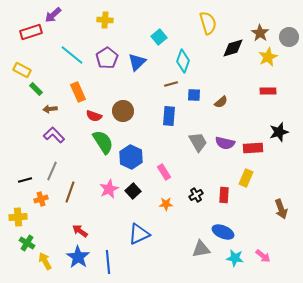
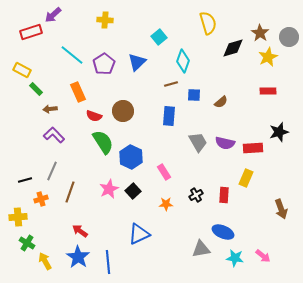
purple pentagon at (107, 58): moved 3 px left, 6 px down
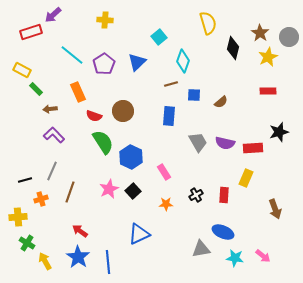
black diamond at (233, 48): rotated 60 degrees counterclockwise
brown arrow at (281, 209): moved 6 px left
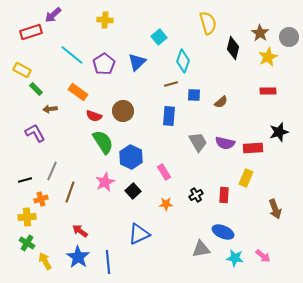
orange rectangle at (78, 92): rotated 30 degrees counterclockwise
purple L-shape at (54, 135): moved 19 px left, 2 px up; rotated 15 degrees clockwise
pink star at (109, 189): moved 4 px left, 7 px up
yellow cross at (18, 217): moved 9 px right
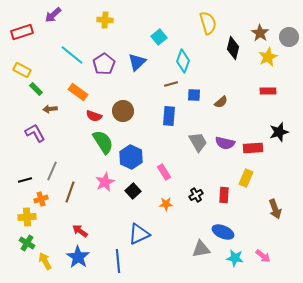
red rectangle at (31, 32): moved 9 px left
blue line at (108, 262): moved 10 px right, 1 px up
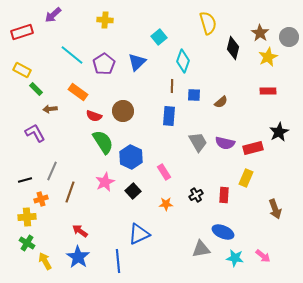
brown line at (171, 84): moved 1 px right, 2 px down; rotated 72 degrees counterclockwise
black star at (279, 132): rotated 12 degrees counterclockwise
red rectangle at (253, 148): rotated 12 degrees counterclockwise
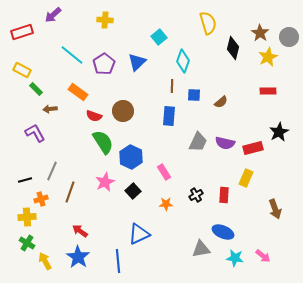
gray trapezoid at (198, 142): rotated 55 degrees clockwise
